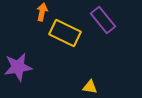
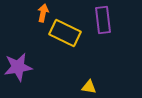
orange arrow: moved 1 px right, 1 px down
purple rectangle: rotated 32 degrees clockwise
yellow triangle: moved 1 px left
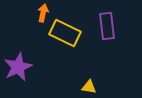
purple rectangle: moved 4 px right, 6 px down
purple star: rotated 16 degrees counterclockwise
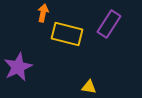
purple rectangle: moved 2 px right, 2 px up; rotated 40 degrees clockwise
yellow rectangle: moved 2 px right, 1 px down; rotated 12 degrees counterclockwise
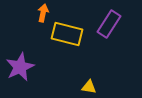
purple star: moved 2 px right
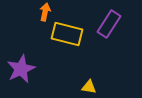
orange arrow: moved 2 px right, 1 px up
purple star: moved 1 px right, 2 px down
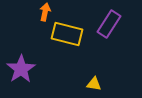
purple star: rotated 8 degrees counterclockwise
yellow triangle: moved 5 px right, 3 px up
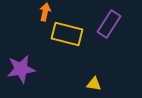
purple star: rotated 24 degrees clockwise
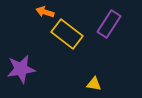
orange arrow: rotated 84 degrees counterclockwise
yellow rectangle: rotated 24 degrees clockwise
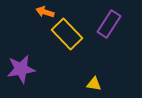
yellow rectangle: rotated 8 degrees clockwise
